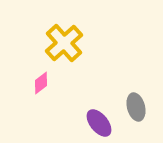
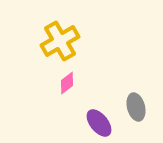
yellow cross: moved 4 px left, 2 px up; rotated 12 degrees clockwise
pink diamond: moved 26 px right
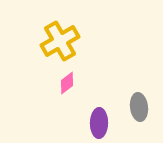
gray ellipse: moved 3 px right; rotated 8 degrees clockwise
purple ellipse: rotated 40 degrees clockwise
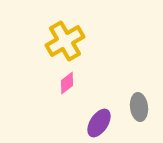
yellow cross: moved 5 px right
purple ellipse: rotated 32 degrees clockwise
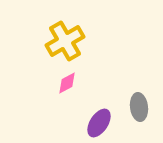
pink diamond: rotated 10 degrees clockwise
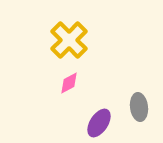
yellow cross: moved 4 px right, 1 px up; rotated 15 degrees counterclockwise
pink diamond: moved 2 px right
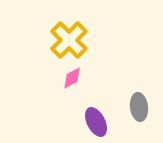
pink diamond: moved 3 px right, 5 px up
purple ellipse: moved 3 px left, 1 px up; rotated 60 degrees counterclockwise
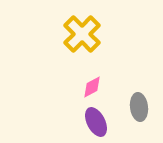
yellow cross: moved 13 px right, 6 px up
pink diamond: moved 20 px right, 9 px down
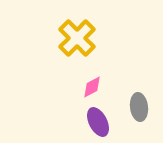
yellow cross: moved 5 px left, 4 px down
purple ellipse: moved 2 px right
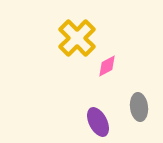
pink diamond: moved 15 px right, 21 px up
